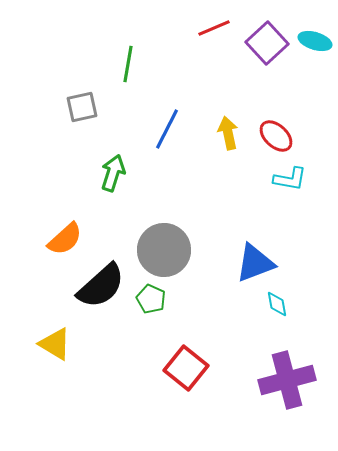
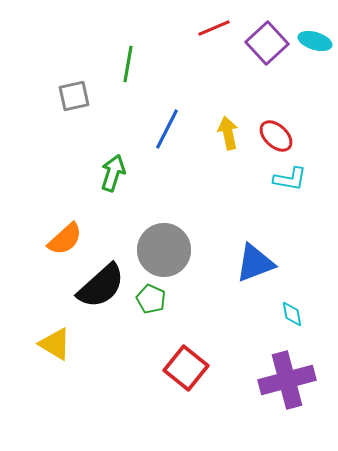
gray square: moved 8 px left, 11 px up
cyan diamond: moved 15 px right, 10 px down
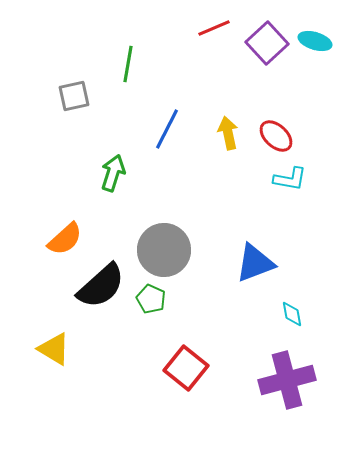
yellow triangle: moved 1 px left, 5 px down
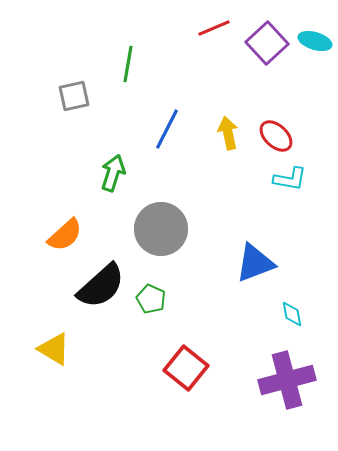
orange semicircle: moved 4 px up
gray circle: moved 3 px left, 21 px up
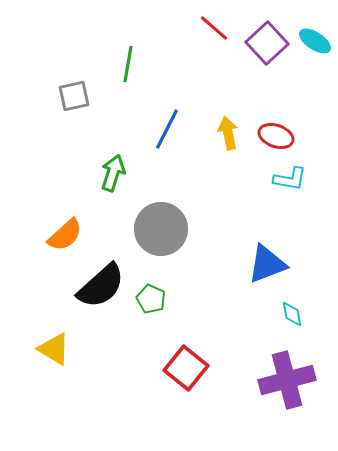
red line: rotated 64 degrees clockwise
cyan ellipse: rotated 16 degrees clockwise
red ellipse: rotated 24 degrees counterclockwise
blue triangle: moved 12 px right, 1 px down
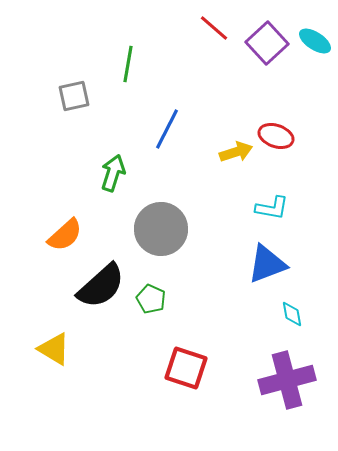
yellow arrow: moved 8 px right, 19 px down; rotated 84 degrees clockwise
cyan L-shape: moved 18 px left, 29 px down
red square: rotated 21 degrees counterclockwise
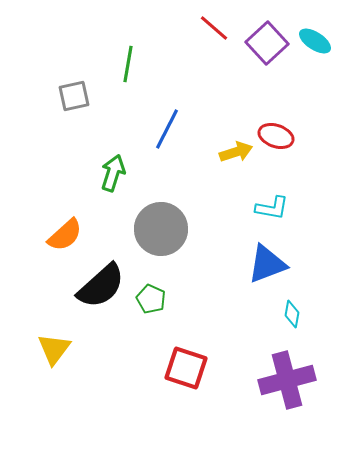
cyan diamond: rotated 20 degrees clockwise
yellow triangle: rotated 36 degrees clockwise
